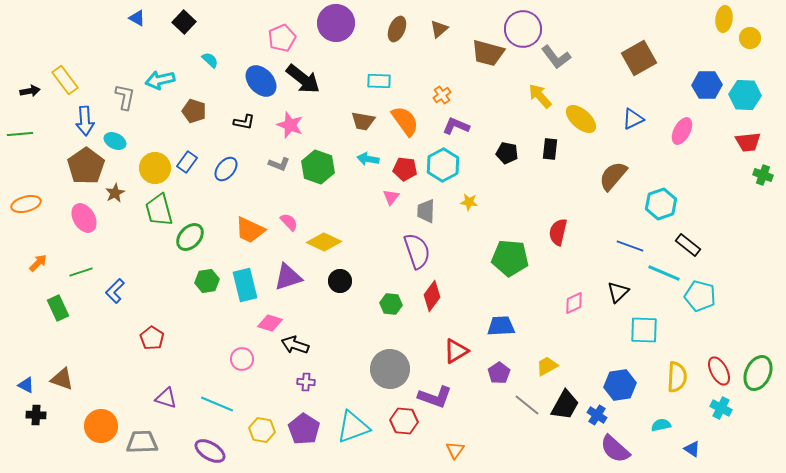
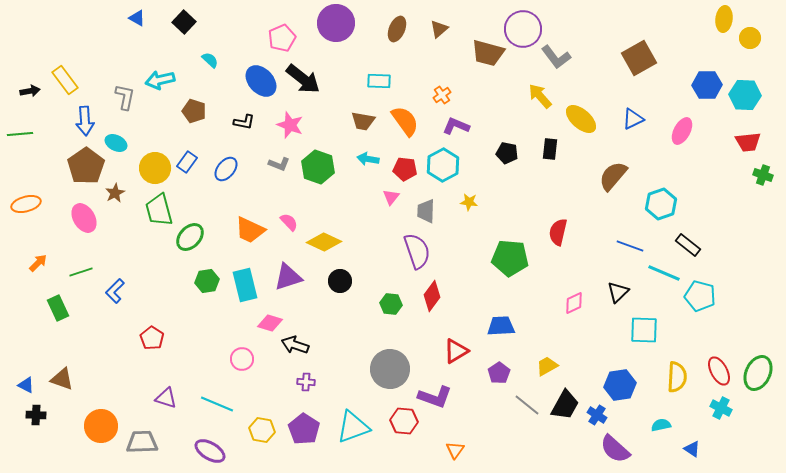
cyan ellipse at (115, 141): moved 1 px right, 2 px down
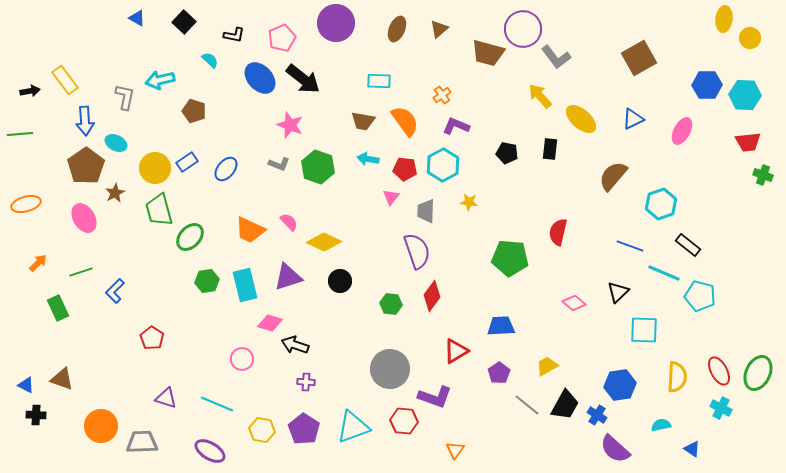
blue ellipse at (261, 81): moved 1 px left, 3 px up
black L-shape at (244, 122): moved 10 px left, 87 px up
blue rectangle at (187, 162): rotated 20 degrees clockwise
pink diamond at (574, 303): rotated 65 degrees clockwise
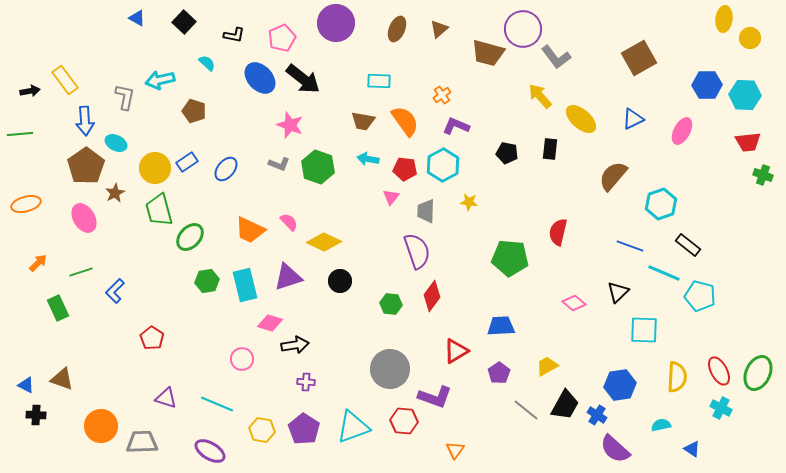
cyan semicircle at (210, 60): moved 3 px left, 3 px down
black arrow at (295, 345): rotated 152 degrees clockwise
gray line at (527, 405): moved 1 px left, 5 px down
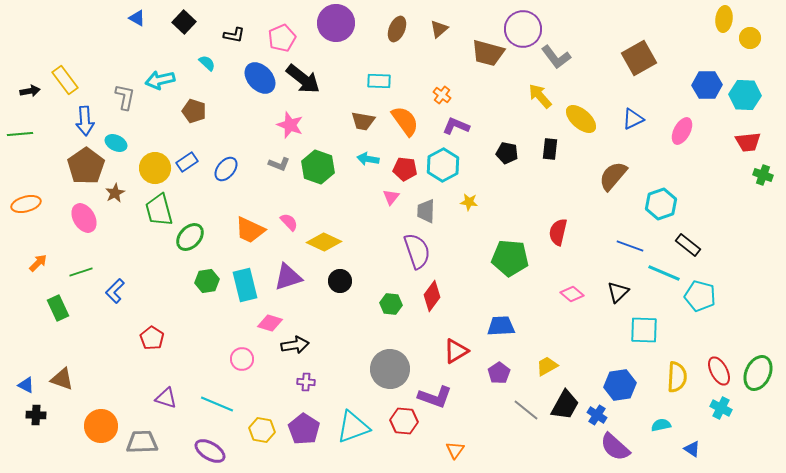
orange cross at (442, 95): rotated 18 degrees counterclockwise
pink diamond at (574, 303): moved 2 px left, 9 px up
purple semicircle at (615, 449): moved 2 px up
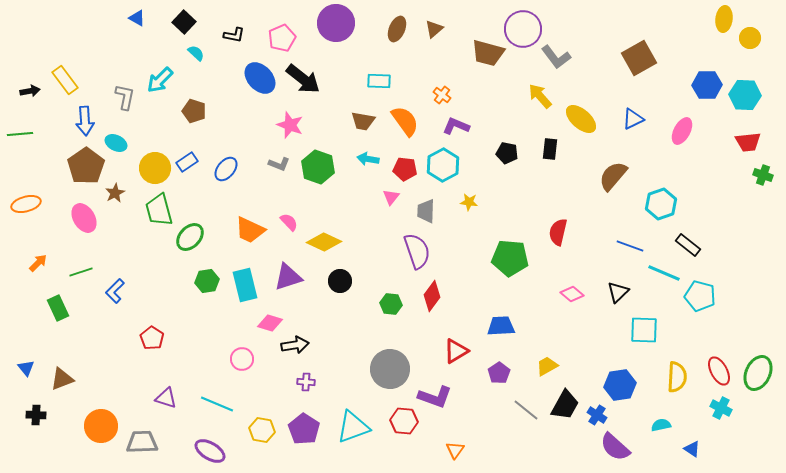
brown triangle at (439, 29): moved 5 px left
cyan semicircle at (207, 63): moved 11 px left, 10 px up
cyan arrow at (160, 80): rotated 32 degrees counterclockwise
brown triangle at (62, 379): rotated 40 degrees counterclockwise
blue triangle at (26, 385): moved 17 px up; rotated 24 degrees clockwise
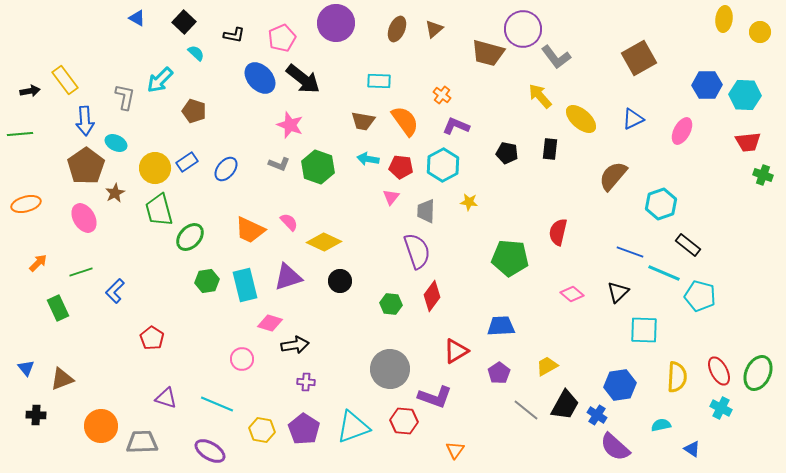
yellow circle at (750, 38): moved 10 px right, 6 px up
red pentagon at (405, 169): moved 4 px left, 2 px up
blue line at (630, 246): moved 6 px down
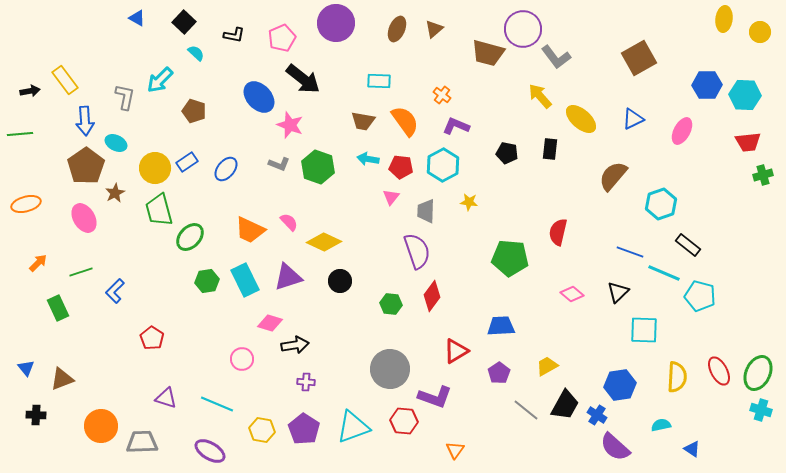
blue ellipse at (260, 78): moved 1 px left, 19 px down
green cross at (763, 175): rotated 36 degrees counterclockwise
cyan rectangle at (245, 285): moved 5 px up; rotated 12 degrees counterclockwise
cyan cross at (721, 408): moved 40 px right, 2 px down; rotated 10 degrees counterclockwise
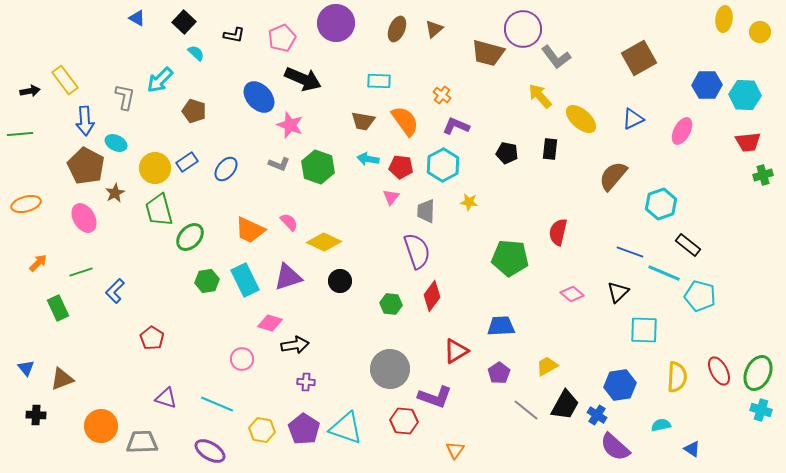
black arrow at (303, 79): rotated 15 degrees counterclockwise
brown pentagon at (86, 166): rotated 9 degrees counterclockwise
cyan triangle at (353, 427): moved 7 px left, 1 px down; rotated 39 degrees clockwise
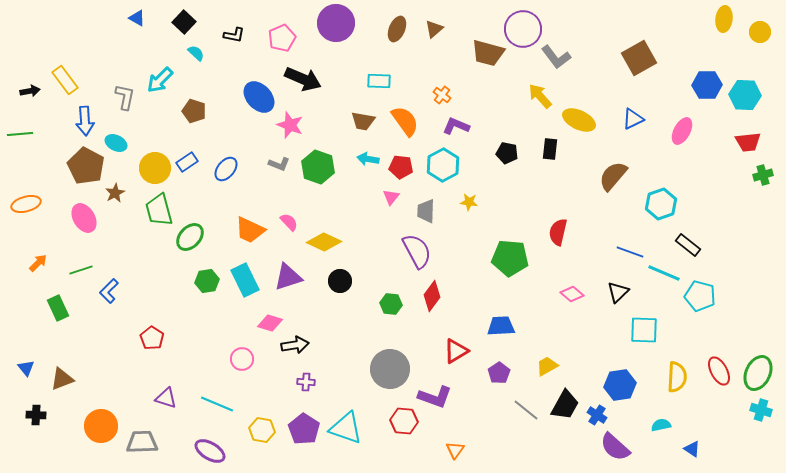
yellow ellipse at (581, 119): moved 2 px left, 1 px down; rotated 16 degrees counterclockwise
purple semicircle at (417, 251): rotated 9 degrees counterclockwise
green line at (81, 272): moved 2 px up
blue L-shape at (115, 291): moved 6 px left
